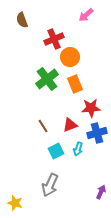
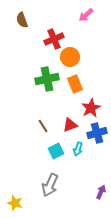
green cross: rotated 25 degrees clockwise
red star: rotated 24 degrees counterclockwise
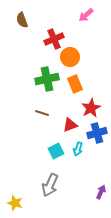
brown line: moved 1 px left, 13 px up; rotated 40 degrees counterclockwise
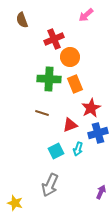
green cross: moved 2 px right; rotated 15 degrees clockwise
blue cross: moved 1 px right
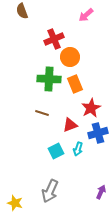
brown semicircle: moved 9 px up
gray arrow: moved 6 px down
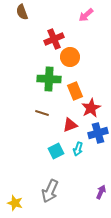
brown semicircle: moved 1 px down
orange rectangle: moved 7 px down
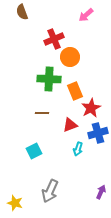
brown line: rotated 16 degrees counterclockwise
cyan square: moved 22 px left
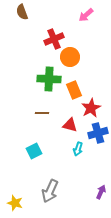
orange rectangle: moved 1 px left, 1 px up
red triangle: rotated 35 degrees clockwise
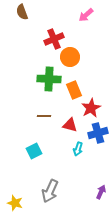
brown line: moved 2 px right, 3 px down
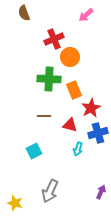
brown semicircle: moved 2 px right, 1 px down
